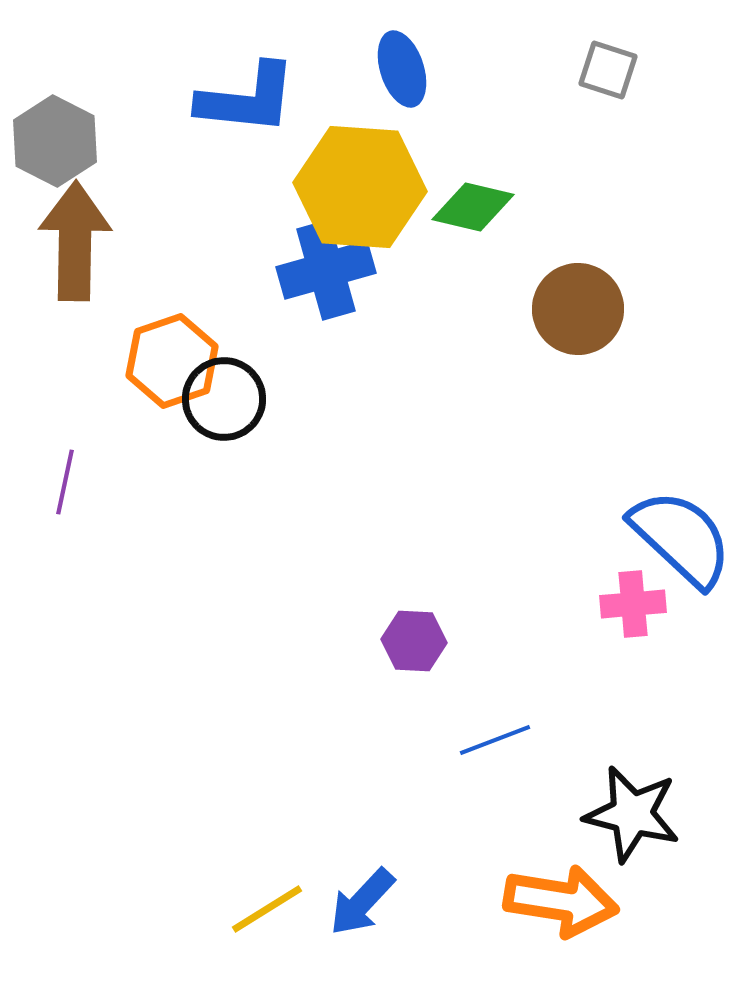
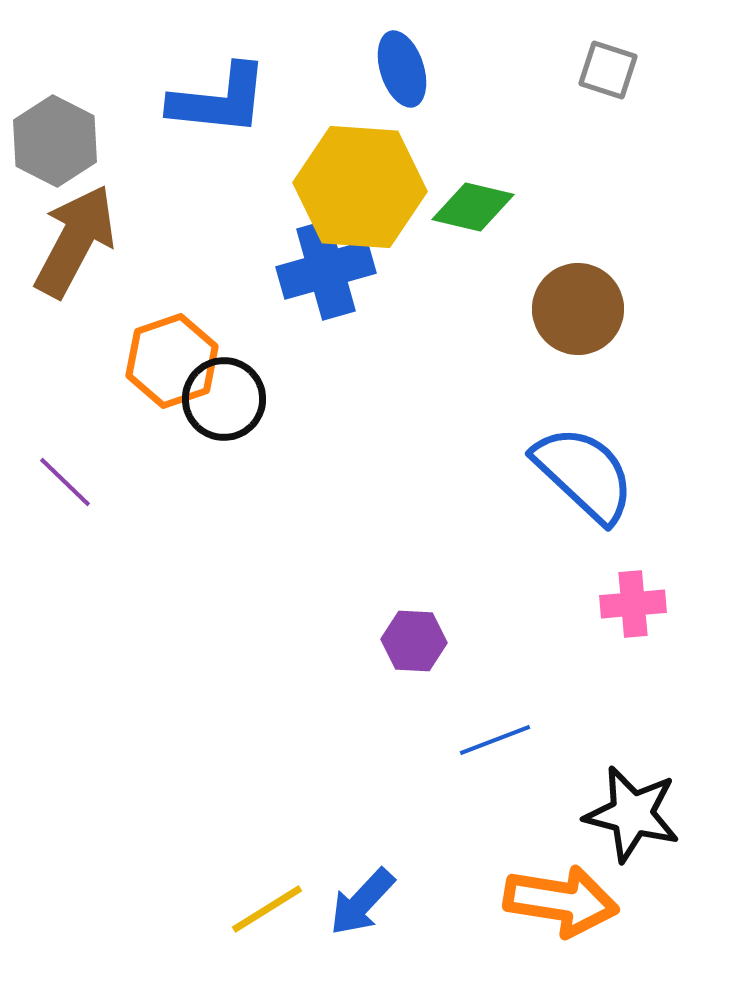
blue L-shape: moved 28 px left, 1 px down
brown arrow: rotated 27 degrees clockwise
purple line: rotated 58 degrees counterclockwise
blue semicircle: moved 97 px left, 64 px up
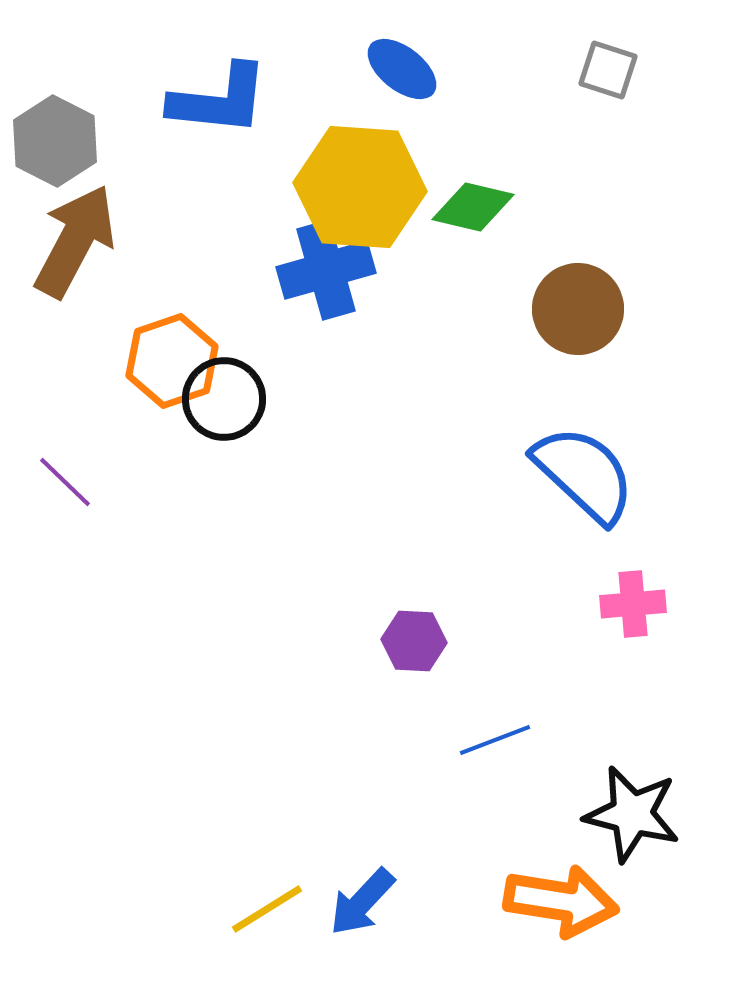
blue ellipse: rotated 34 degrees counterclockwise
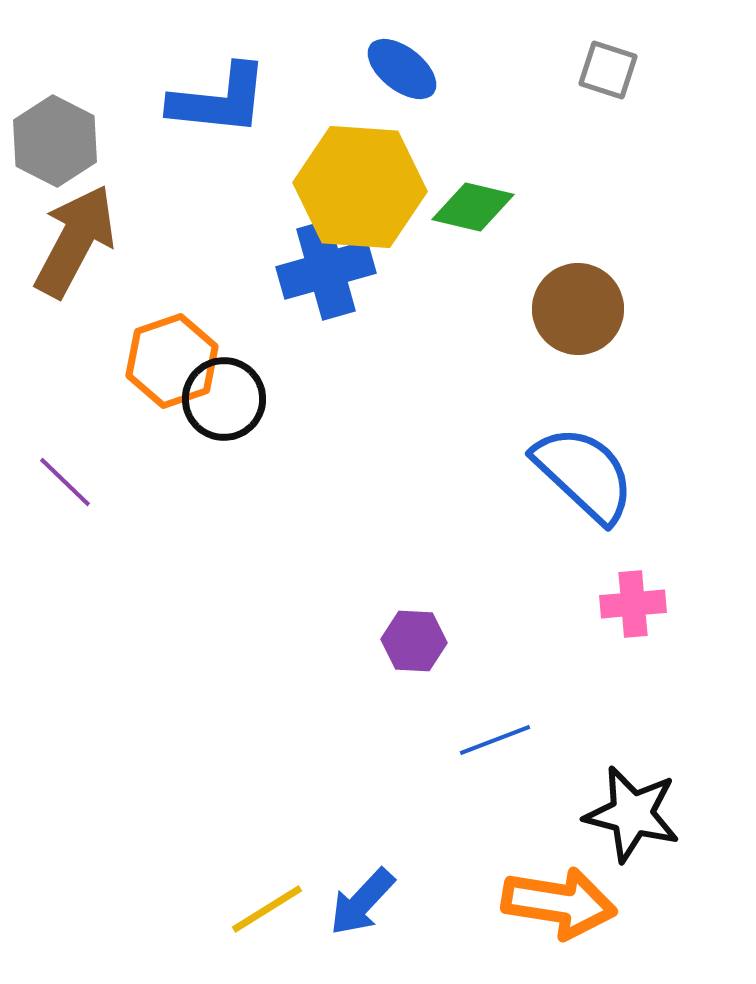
orange arrow: moved 2 px left, 2 px down
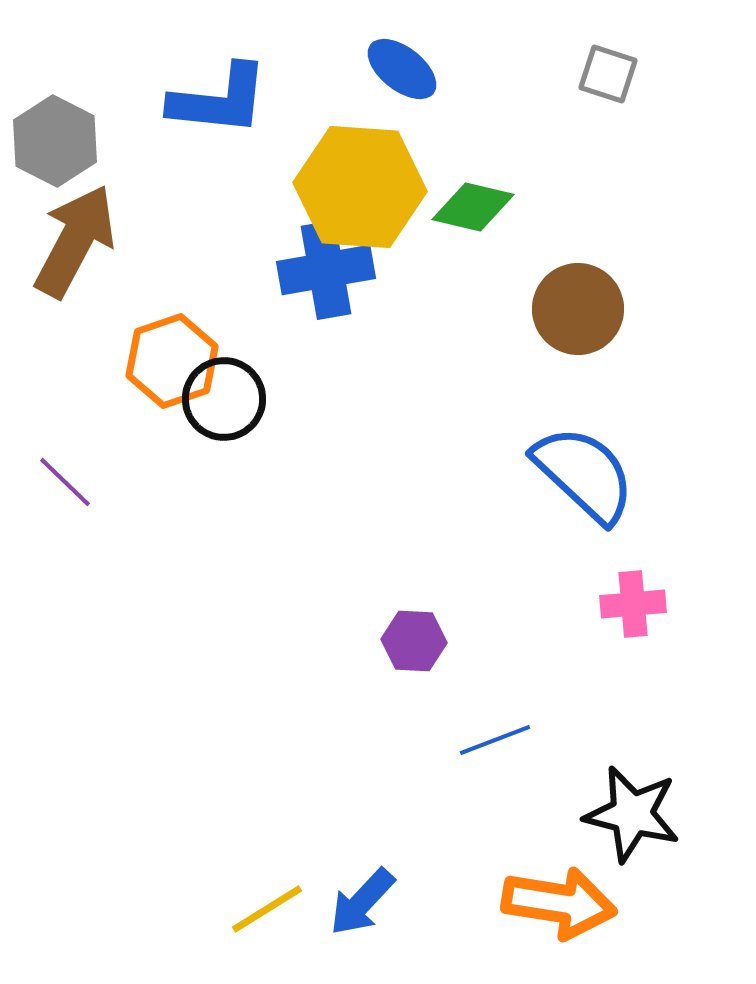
gray square: moved 4 px down
blue cross: rotated 6 degrees clockwise
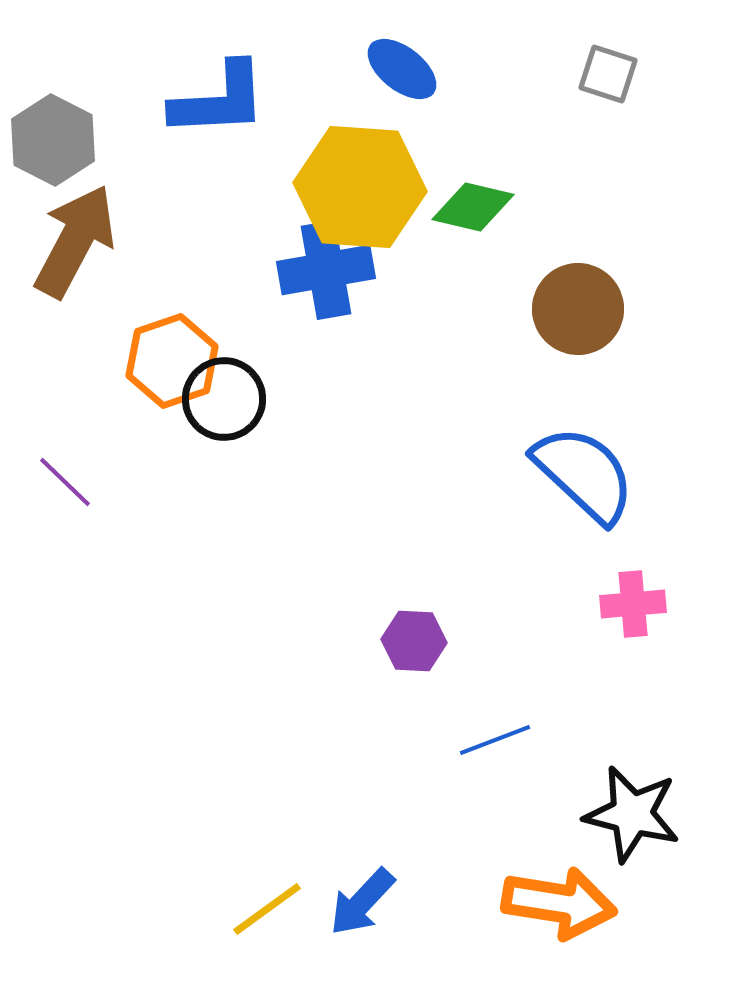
blue L-shape: rotated 9 degrees counterclockwise
gray hexagon: moved 2 px left, 1 px up
yellow line: rotated 4 degrees counterclockwise
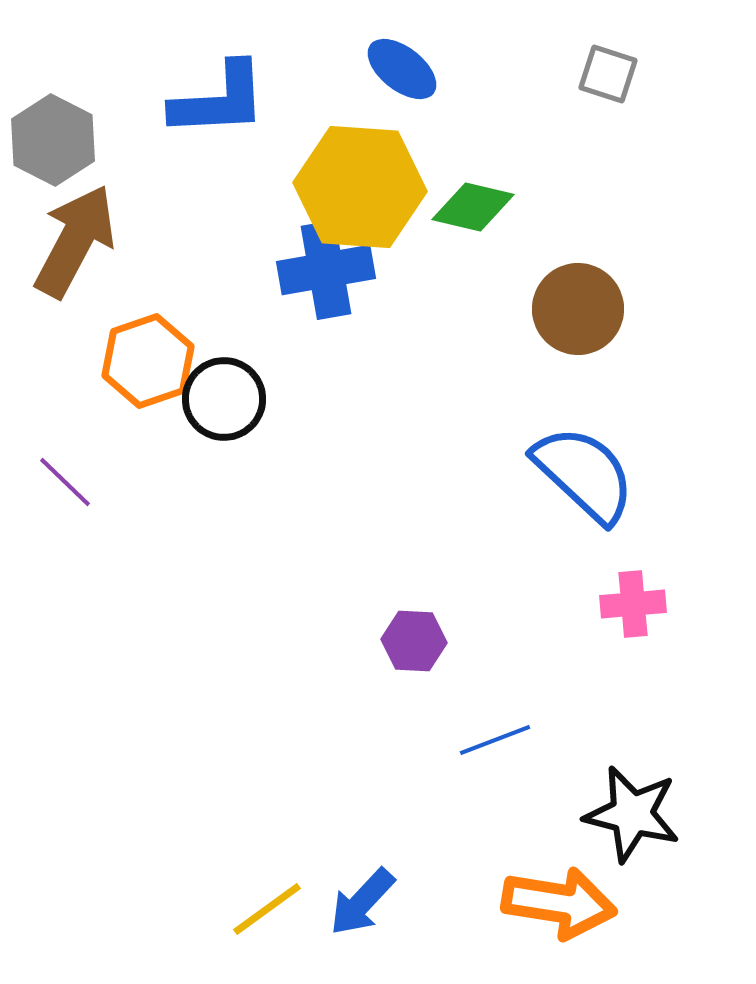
orange hexagon: moved 24 px left
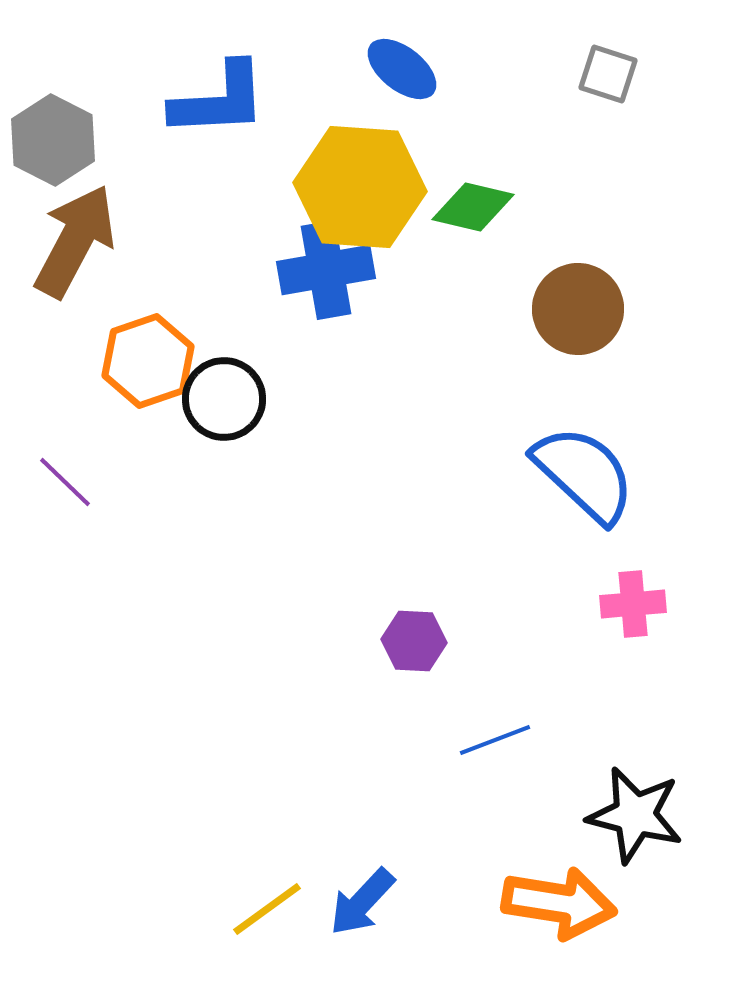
black star: moved 3 px right, 1 px down
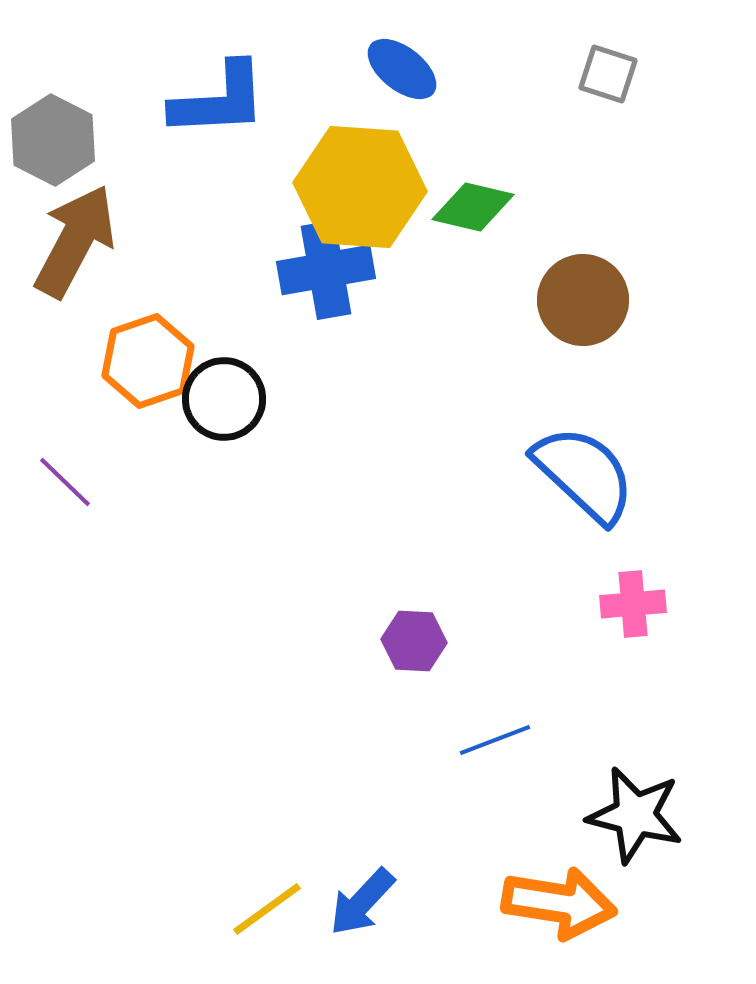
brown circle: moved 5 px right, 9 px up
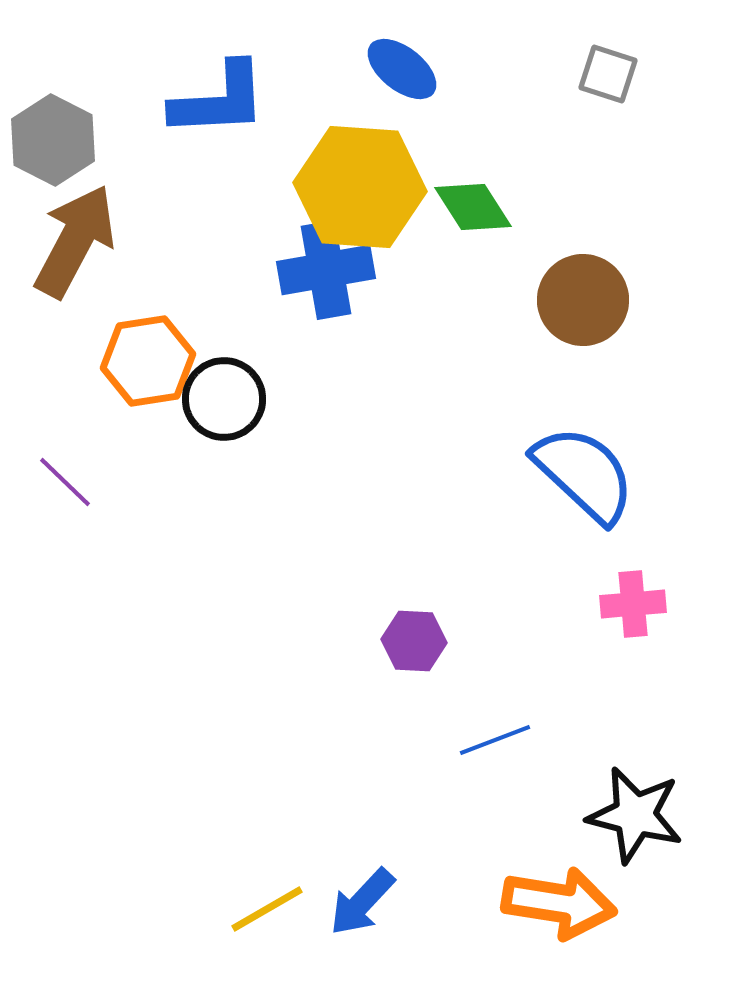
green diamond: rotated 44 degrees clockwise
orange hexagon: rotated 10 degrees clockwise
yellow line: rotated 6 degrees clockwise
